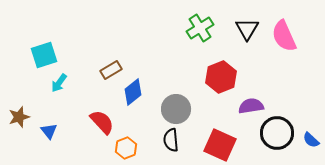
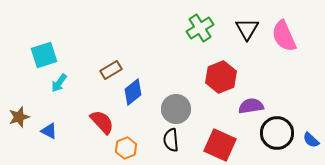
blue triangle: rotated 24 degrees counterclockwise
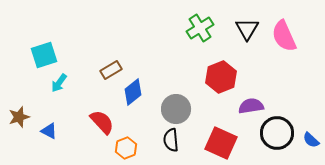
red square: moved 1 px right, 2 px up
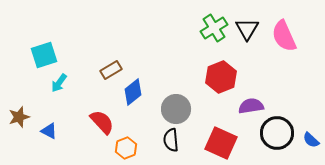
green cross: moved 14 px right
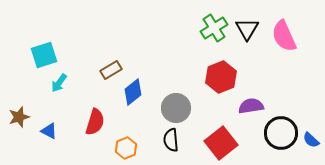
gray circle: moved 1 px up
red semicircle: moved 7 px left; rotated 60 degrees clockwise
black circle: moved 4 px right
red square: rotated 28 degrees clockwise
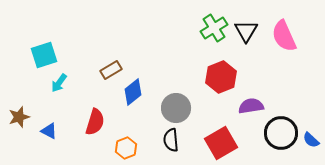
black triangle: moved 1 px left, 2 px down
red square: rotated 8 degrees clockwise
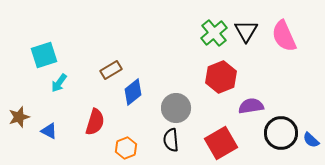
green cross: moved 5 px down; rotated 8 degrees counterclockwise
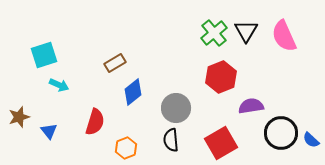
brown rectangle: moved 4 px right, 7 px up
cyan arrow: moved 2 px down; rotated 102 degrees counterclockwise
blue triangle: rotated 24 degrees clockwise
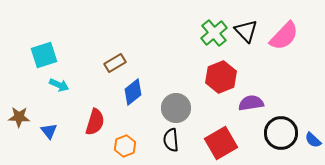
black triangle: rotated 15 degrees counterclockwise
pink semicircle: rotated 112 degrees counterclockwise
purple semicircle: moved 3 px up
brown star: rotated 20 degrees clockwise
blue semicircle: moved 2 px right
orange hexagon: moved 1 px left, 2 px up
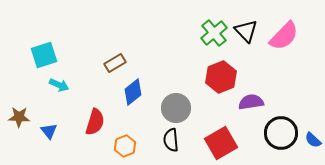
purple semicircle: moved 1 px up
